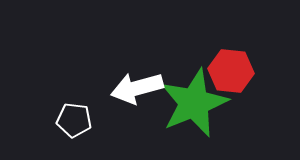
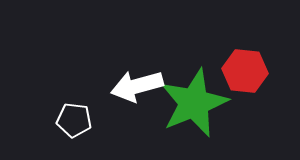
red hexagon: moved 14 px right
white arrow: moved 2 px up
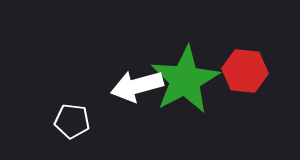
green star: moved 9 px left, 23 px up; rotated 6 degrees counterclockwise
white pentagon: moved 2 px left, 1 px down
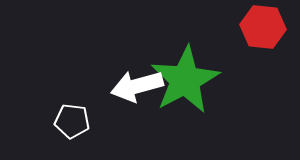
red hexagon: moved 18 px right, 44 px up
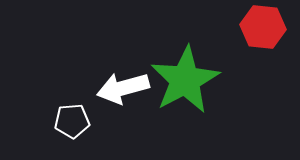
white arrow: moved 14 px left, 2 px down
white pentagon: rotated 12 degrees counterclockwise
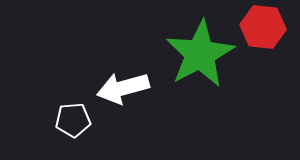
green star: moved 15 px right, 26 px up
white pentagon: moved 1 px right, 1 px up
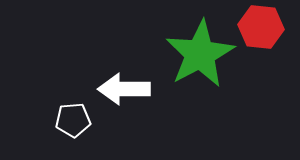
red hexagon: moved 2 px left
white arrow: moved 1 px right, 1 px down; rotated 15 degrees clockwise
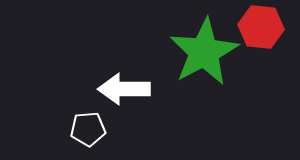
green star: moved 4 px right, 2 px up
white pentagon: moved 15 px right, 9 px down
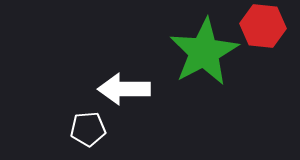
red hexagon: moved 2 px right, 1 px up
